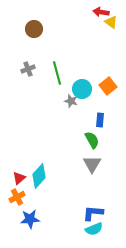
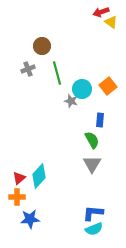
red arrow: rotated 28 degrees counterclockwise
brown circle: moved 8 px right, 17 px down
orange cross: rotated 28 degrees clockwise
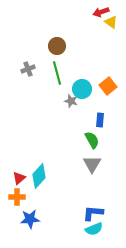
brown circle: moved 15 px right
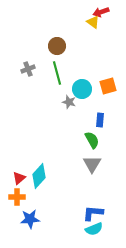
yellow triangle: moved 18 px left
orange square: rotated 24 degrees clockwise
gray star: moved 2 px left, 1 px down
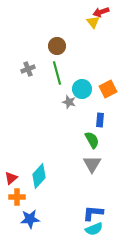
yellow triangle: rotated 16 degrees clockwise
orange square: moved 3 px down; rotated 12 degrees counterclockwise
red triangle: moved 8 px left
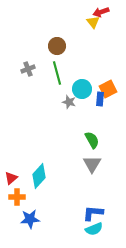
blue rectangle: moved 21 px up
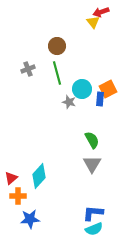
orange cross: moved 1 px right, 1 px up
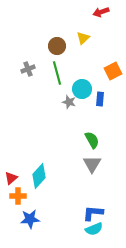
yellow triangle: moved 10 px left, 16 px down; rotated 24 degrees clockwise
orange square: moved 5 px right, 18 px up
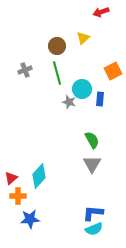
gray cross: moved 3 px left, 1 px down
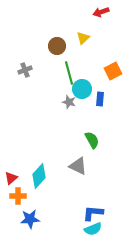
green line: moved 12 px right
gray triangle: moved 14 px left, 2 px down; rotated 36 degrees counterclockwise
cyan semicircle: moved 1 px left
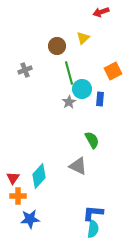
gray star: rotated 24 degrees clockwise
red triangle: moved 2 px right; rotated 16 degrees counterclockwise
cyan semicircle: rotated 60 degrees counterclockwise
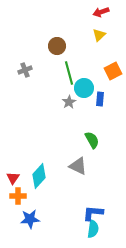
yellow triangle: moved 16 px right, 3 px up
cyan circle: moved 2 px right, 1 px up
